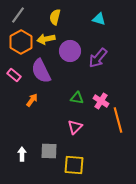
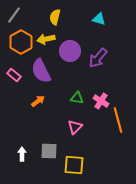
gray line: moved 4 px left
orange arrow: moved 6 px right, 1 px down; rotated 16 degrees clockwise
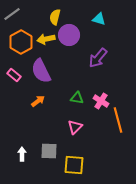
gray line: moved 2 px left, 1 px up; rotated 18 degrees clockwise
purple circle: moved 1 px left, 16 px up
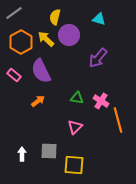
gray line: moved 2 px right, 1 px up
yellow arrow: rotated 54 degrees clockwise
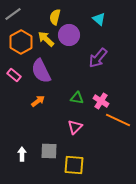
gray line: moved 1 px left, 1 px down
cyan triangle: rotated 24 degrees clockwise
orange line: rotated 50 degrees counterclockwise
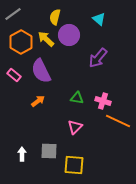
pink cross: moved 2 px right; rotated 14 degrees counterclockwise
orange line: moved 1 px down
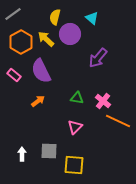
cyan triangle: moved 7 px left, 1 px up
purple circle: moved 1 px right, 1 px up
pink cross: rotated 21 degrees clockwise
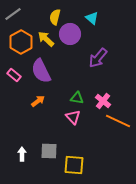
pink triangle: moved 2 px left, 10 px up; rotated 28 degrees counterclockwise
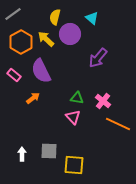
orange arrow: moved 5 px left, 3 px up
orange line: moved 3 px down
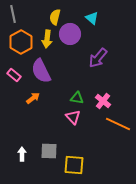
gray line: rotated 66 degrees counterclockwise
yellow arrow: moved 1 px right; rotated 126 degrees counterclockwise
